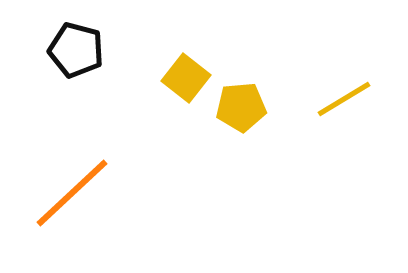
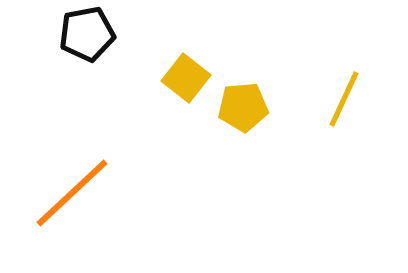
black pentagon: moved 11 px right, 16 px up; rotated 26 degrees counterclockwise
yellow line: rotated 34 degrees counterclockwise
yellow pentagon: moved 2 px right
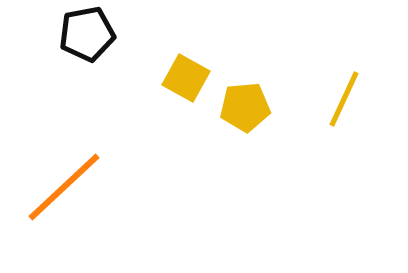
yellow square: rotated 9 degrees counterclockwise
yellow pentagon: moved 2 px right
orange line: moved 8 px left, 6 px up
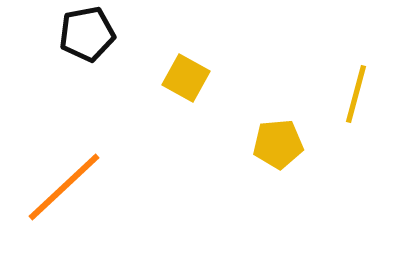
yellow line: moved 12 px right, 5 px up; rotated 10 degrees counterclockwise
yellow pentagon: moved 33 px right, 37 px down
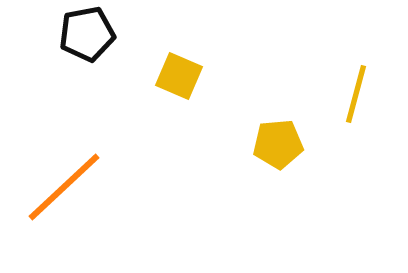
yellow square: moved 7 px left, 2 px up; rotated 6 degrees counterclockwise
